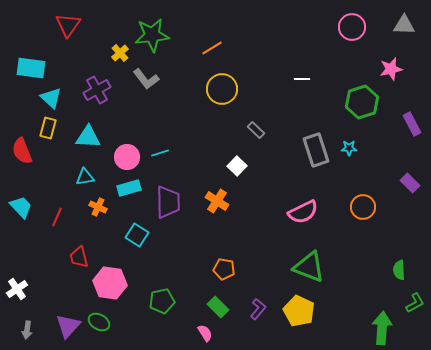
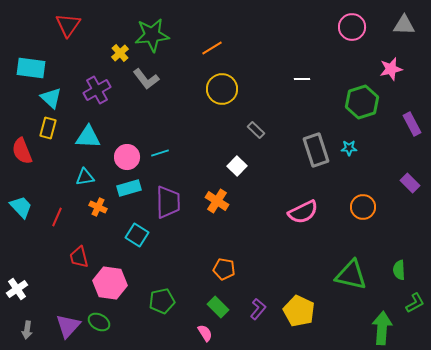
green triangle at (309, 267): moved 42 px right, 8 px down; rotated 8 degrees counterclockwise
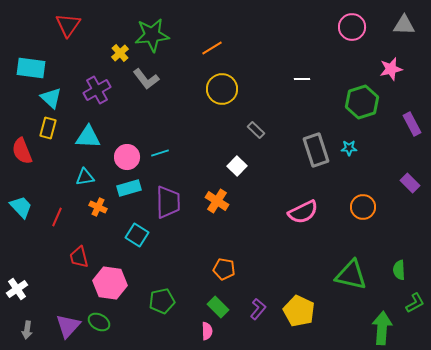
pink semicircle at (205, 333): moved 2 px right, 2 px up; rotated 30 degrees clockwise
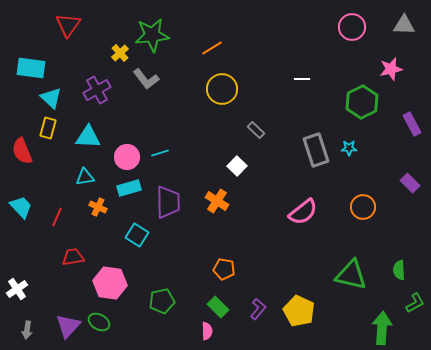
green hexagon at (362, 102): rotated 8 degrees counterclockwise
pink semicircle at (303, 212): rotated 12 degrees counterclockwise
red trapezoid at (79, 257): moved 6 px left; rotated 95 degrees clockwise
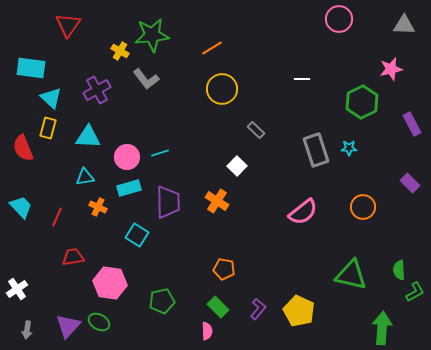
pink circle at (352, 27): moved 13 px left, 8 px up
yellow cross at (120, 53): moved 2 px up; rotated 18 degrees counterclockwise
red semicircle at (22, 151): moved 1 px right, 3 px up
green L-shape at (415, 303): moved 11 px up
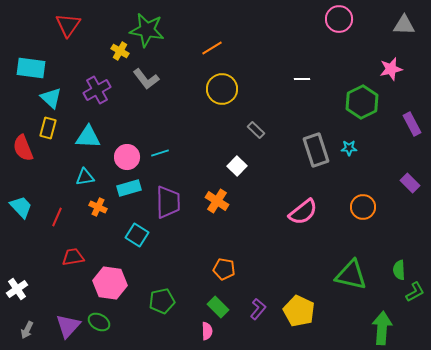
green star at (152, 35): moved 5 px left, 5 px up; rotated 16 degrees clockwise
gray arrow at (27, 330): rotated 18 degrees clockwise
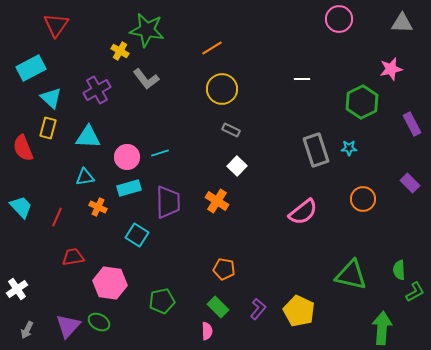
red triangle at (68, 25): moved 12 px left
gray triangle at (404, 25): moved 2 px left, 2 px up
cyan rectangle at (31, 68): rotated 36 degrees counterclockwise
gray rectangle at (256, 130): moved 25 px left; rotated 18 degrees counterclockwise
orange circle at (363, 207): moved 8 px up
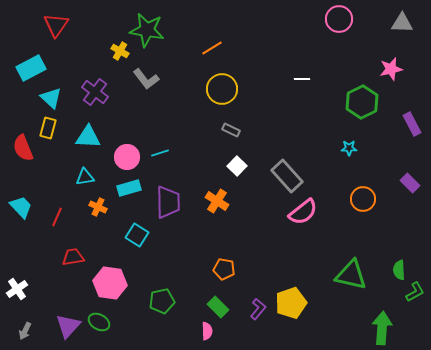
purple cross at (97, 90): moved 2 px left, 2 px down; rotated 24 degrees counterclockwise
gray rectangle at (316, 150): moved 29 px left, 26 px down; rotated 24 degrees counterclockwise
yellow pentagon at (299, 311): moved 8 px left, 8 px up; rotated 28 degrees clockwise
gray arrow at (27, 330): moved 2 px left, 1 px down
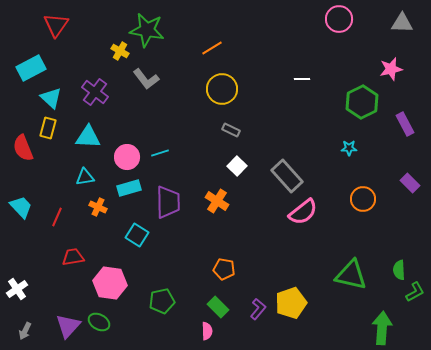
purple rectangle at (412, 124): moved 7 px left
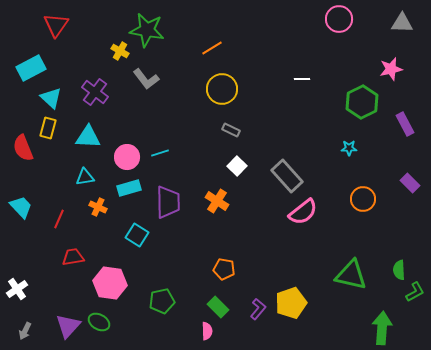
red line at (57, 217): moved 2 px right, 2 px down
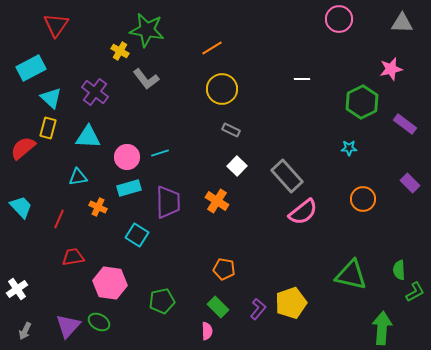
purple rectangle at (405, 124): rotated 25 degrees counterclockwise
red semicircle at (23, 148): rotated 72 degrees clockwise
cyan triangle at (85, 177): moved 7 px left
